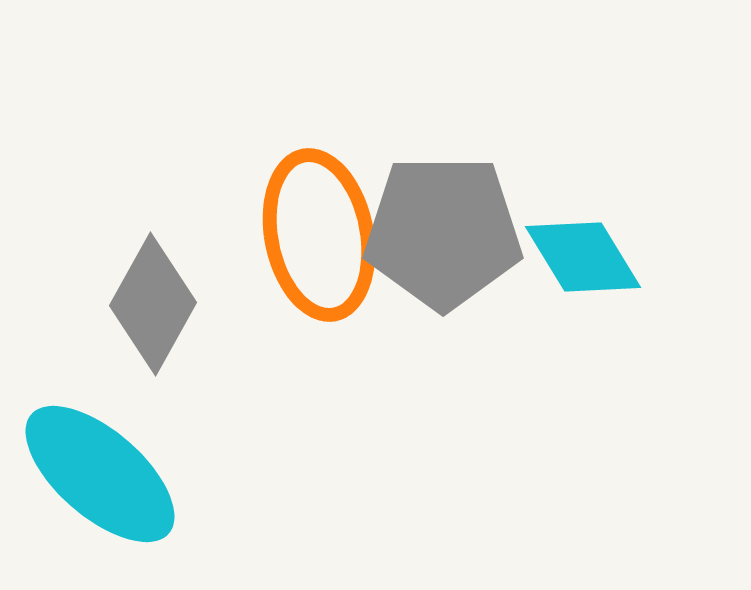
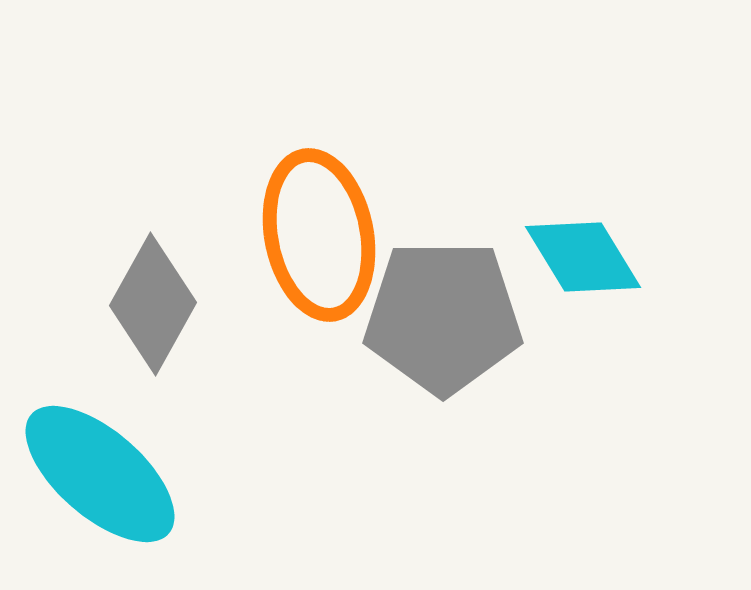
gray pentagon: moved 85 px down
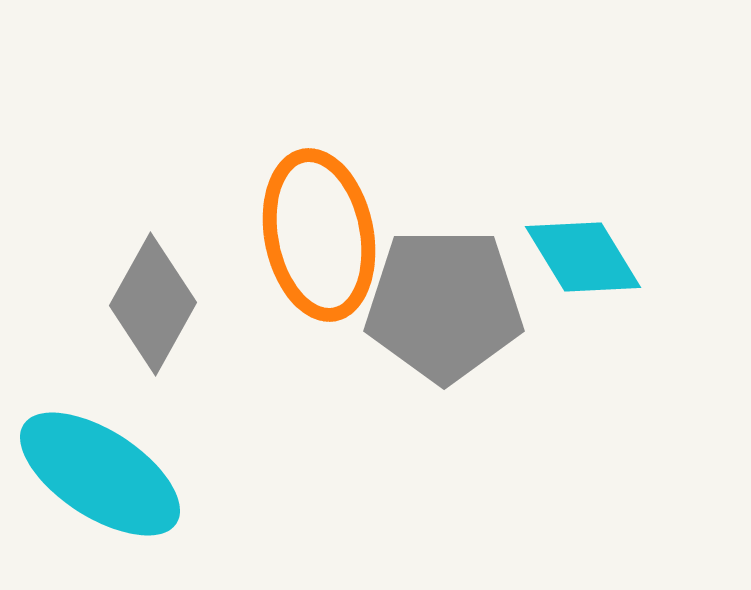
gray pentagon: moved 1 px right, 12 px up
cyan ellipse: rotated 8 degrees counterclockwise
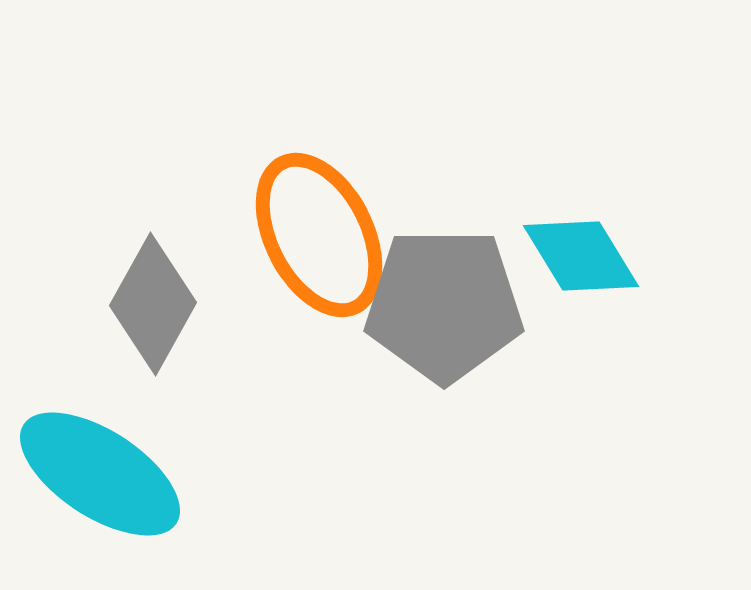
orange ellipse: rotated 16 degrees counterclockwise
cyan diamond: moved 2 px left, 1 px up
